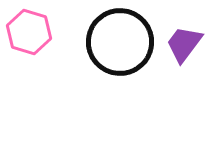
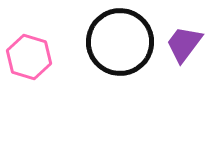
pink hexagon: moved 25 px down
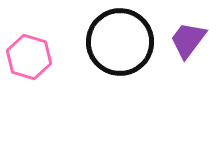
purple trapezoid: moved 4 px right, 4 px up
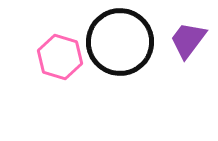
pink hexagon: moved 31 px right
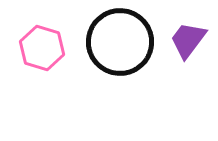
pink hexagon: moved 18 px left, 9 px up
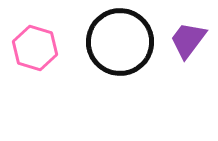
pink hexagon: moved 7 px left
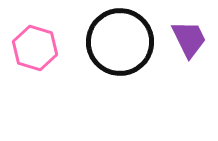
purple trapezoid: moved 1 px right, 1 px up; rotated 117 degrees clockwise
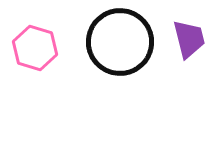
purple trapezoid: rotated 12 degrees clockwise
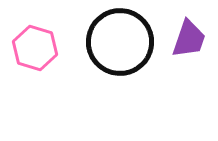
purple trapezoid: rotated 33 degrees clockwise
